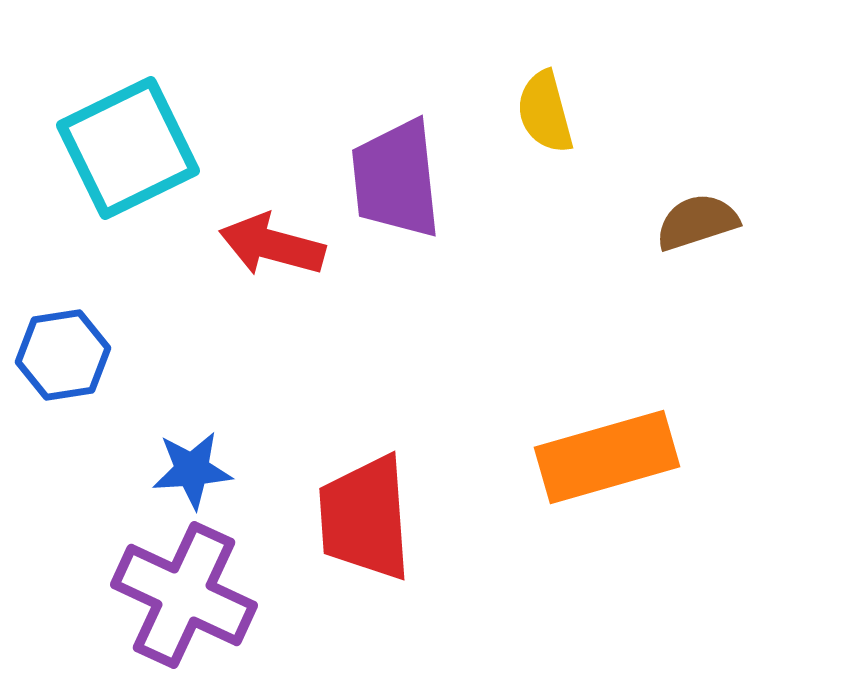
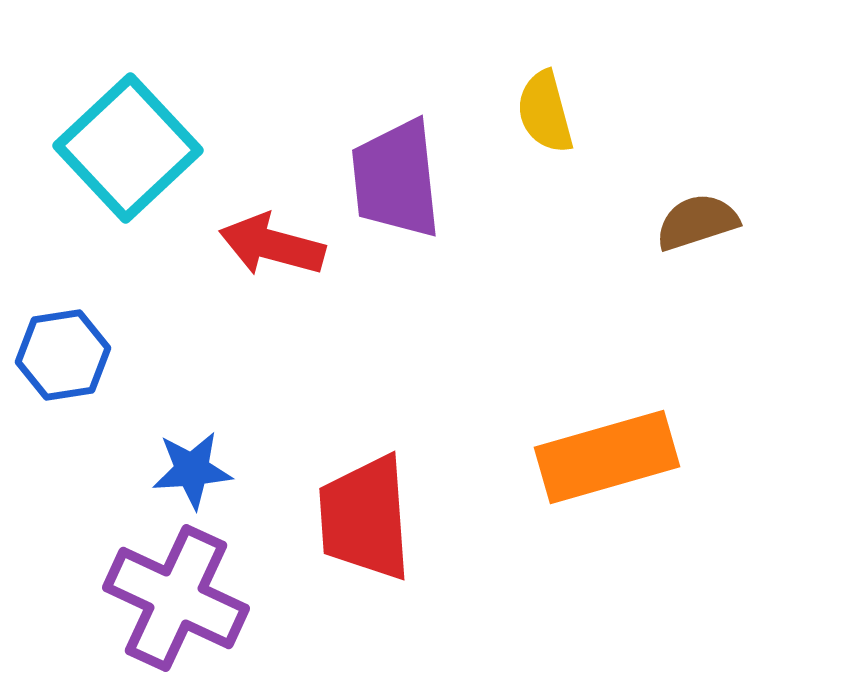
cyan square: rotated 17 degrees counterclockwise
purple cross: moved 8 px left, 3 px down
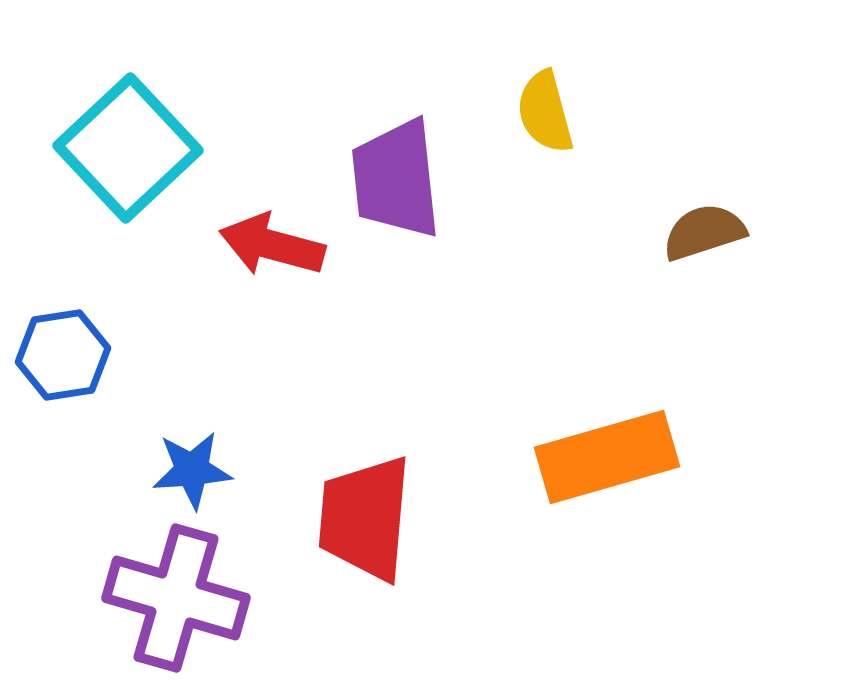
brown semicircle: moved 7 px right, 10 px down
red trapezoid: rotated 9 degrees clockwise
purple cross: rotated 9 degrees counterclockwise
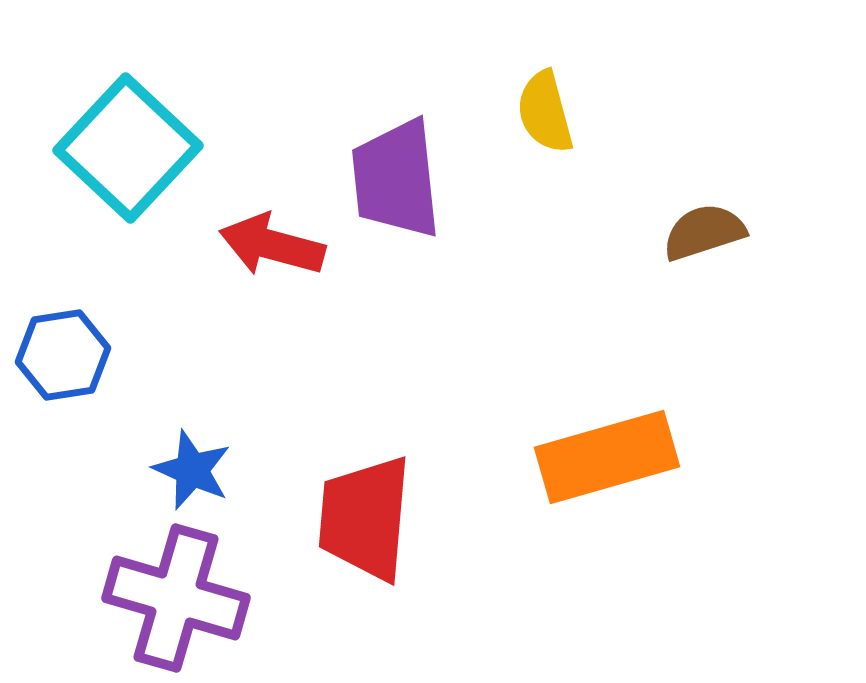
cyan square: rotated 4 degrees counterclockwise
blue star: rotated 28 degrees clockwise
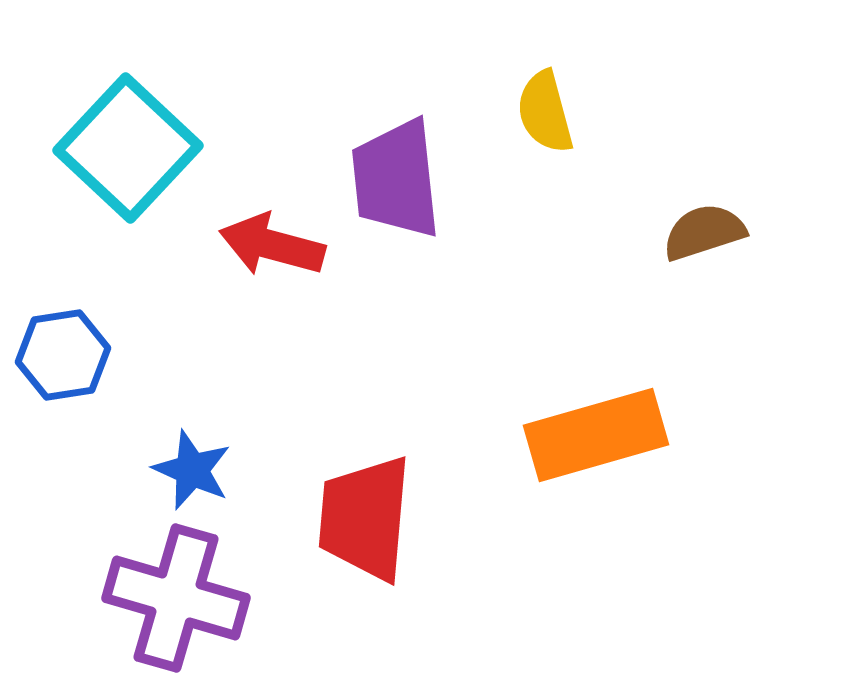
orange rectangle: moved 11 px left, 22 px up
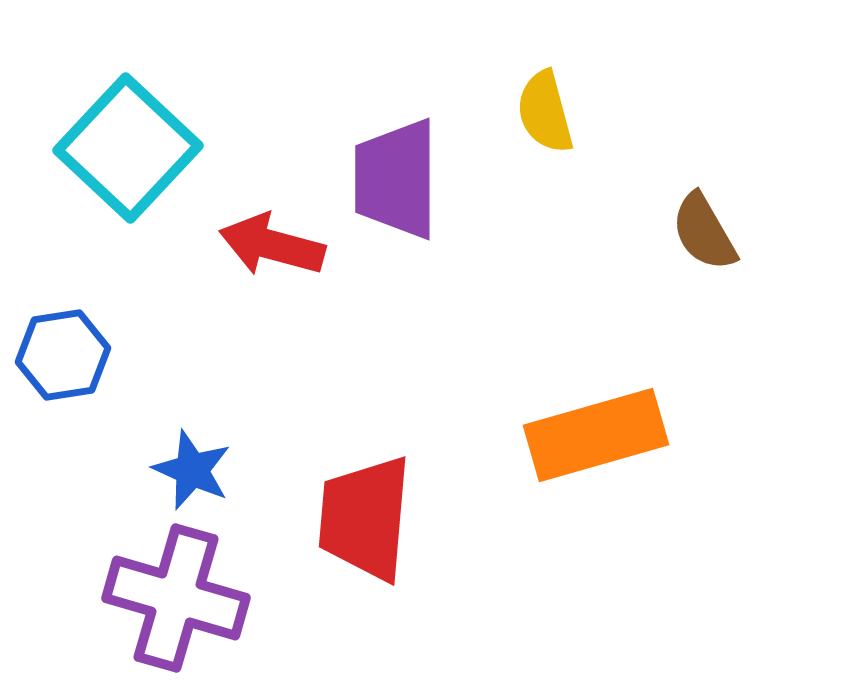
purple trapezoid: rotated 6 degrees clockwise
brown semicircle: rotated 102 degrees counterclockwise
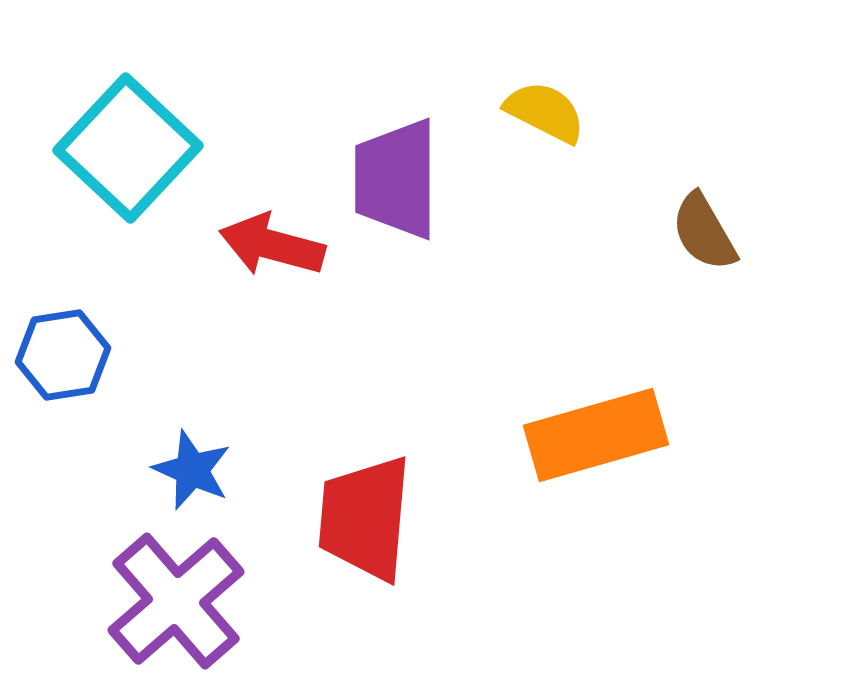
yellow semicircle: rotated 132 degrees clockwise
purple cross: moved 3 px down; rotated 33 degrees clockwise
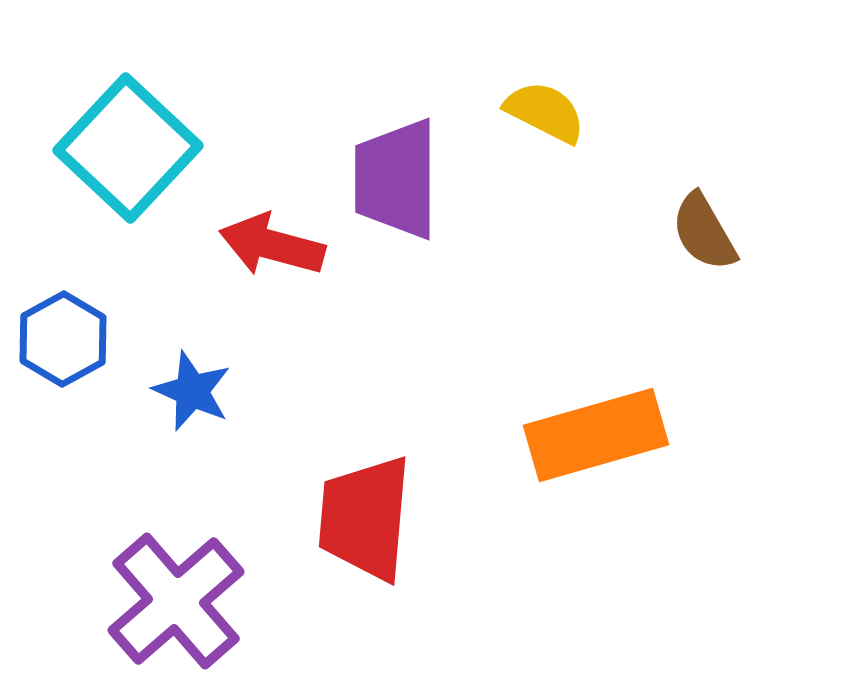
blue hexagon: moved 16 px up; rotated 20 degrees counterclockwise
blue star: moved 79 px up
